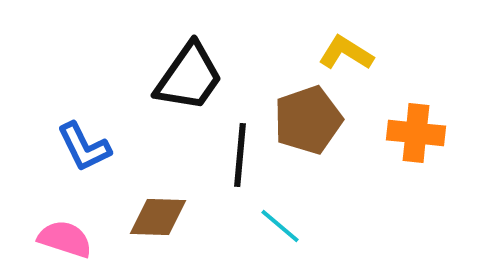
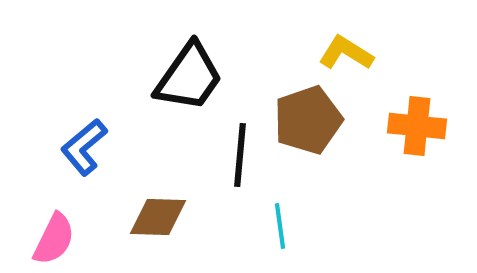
orange cross: moved 1 px right, 7 px up
blue L-shape: rotated 76 degrees clockwise
cyan line: rotated 42 degrees clockwise
pink semicircle: moved 11 px left; rotated 98 degrees clockwise
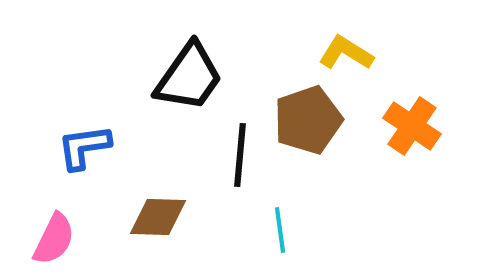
orange cross: moved 5 px left; rotated 28 degrees clockwise
blue L-shape: rotated 32 degrees clockwise
cyan line: moved 4 px down
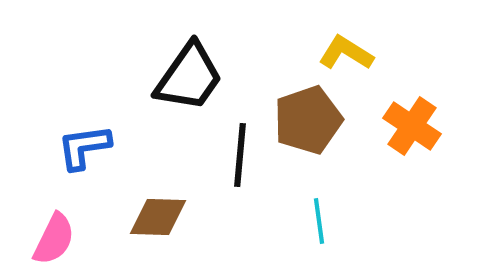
cyan line: moved 39 px right, 9 px up
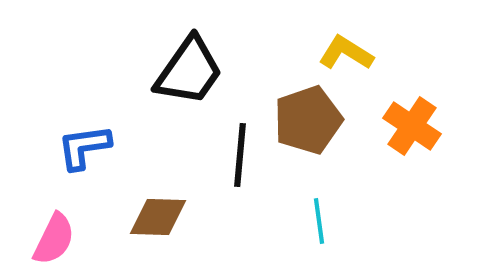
black trapezoid: moved 6 px up
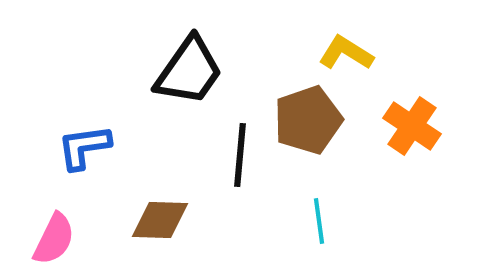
brown diamond: moved 2 px right, 3 px down
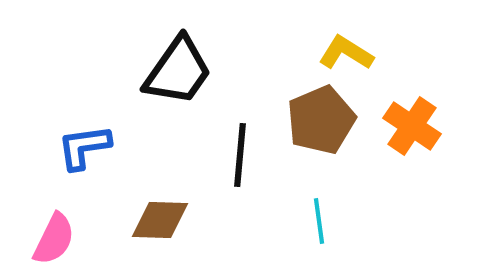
black trapezoid: moved 11 px left
brown pentagon: moved 13 px right; rotated 4 degrees counterclockwise
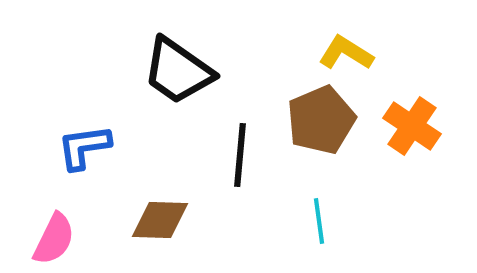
black trapezoid: rotated 90 degrees clockwise
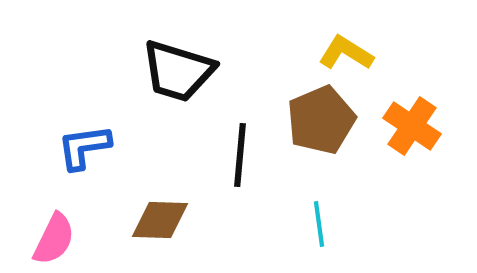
black trapezoid: rotated 18 degrees counterclockwise
cyan line: moved 3 px down
